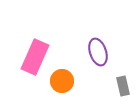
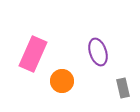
pink rectangle: moved 2 px left, 3 px up
gray rectangle: moved 2 px down
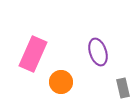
orange circle: moved 1 px left, 1 px down
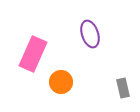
purple ellipse: moved 8 px left, 18 px up
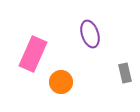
gray rectangle: moved 2 px right, 15 px up
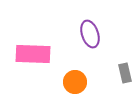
pink rectangle: rotated 68 degrees clockwise
orange circle: moved 14 px right
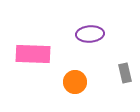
purple ellipse: rotated 76 degrees counterclockwise
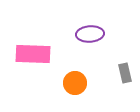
orange circle: moved 1 px down
